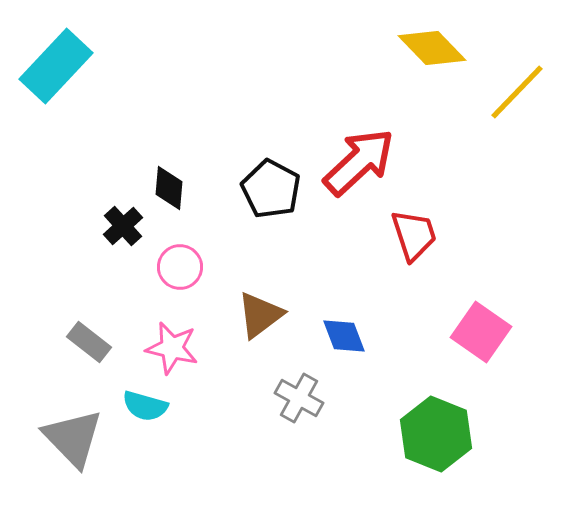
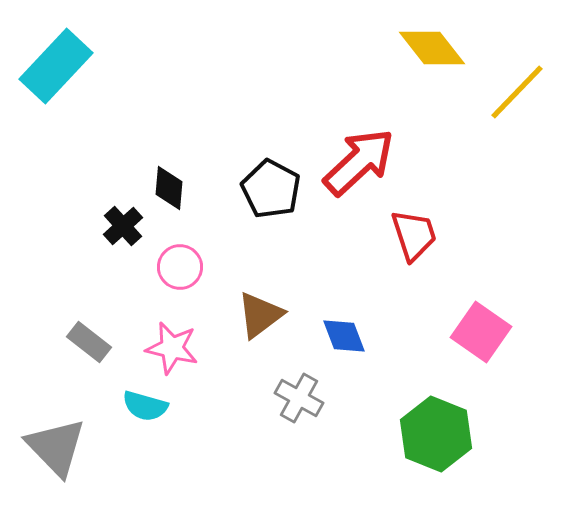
yellow diamond: rotated 6 degrees clockwise
gray triangle: moved 17 px left, 9 px down
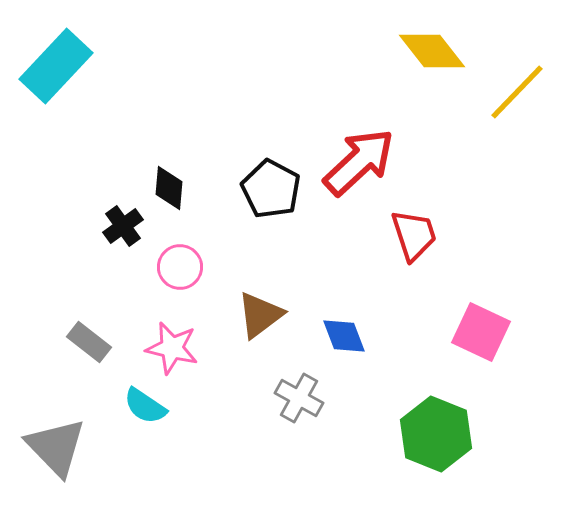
yellow diamond: moved 3 px down
black cross: rotated 6 degrees clockwise
pink square: rotated 10 degrees counterclockwise
cyan semicircle: rotated 18 degrees clockwise
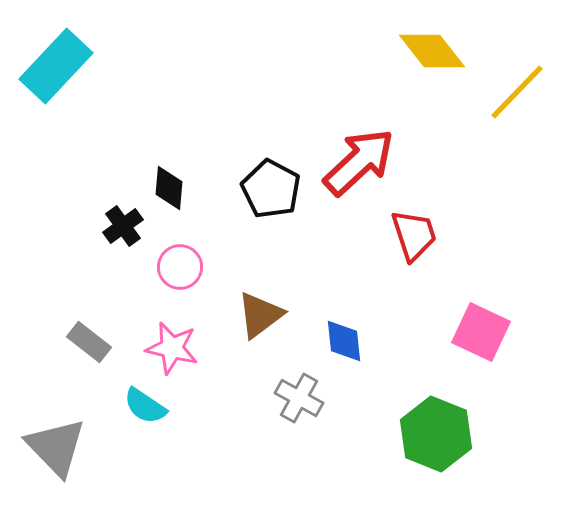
blue diamond: moved 5 px down; rotated 15 degrees clockwise
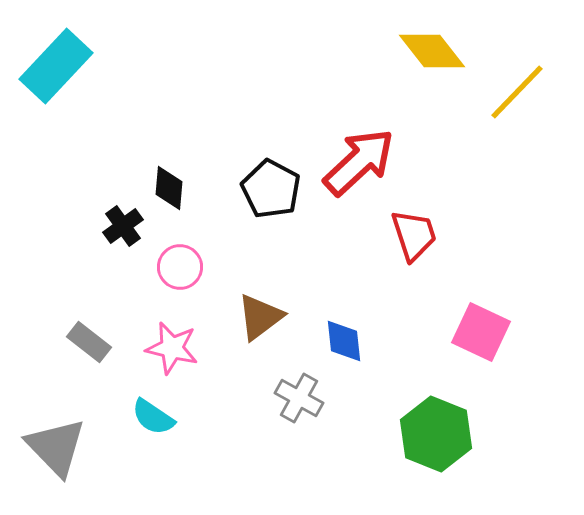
brown triangle: moved 2 px down
cyan semicircle: moved 8 px right, 11 px down
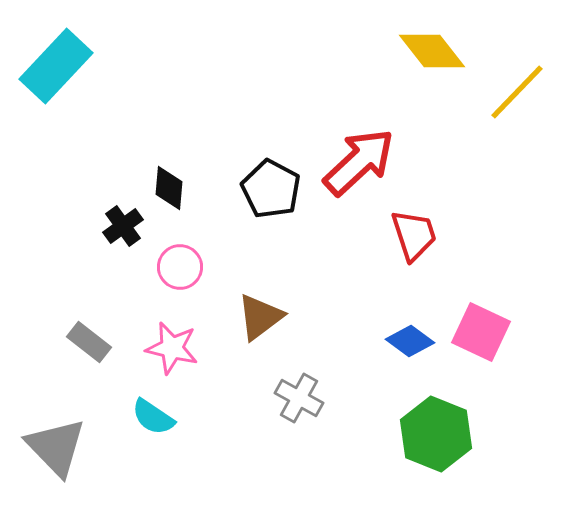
blue diamond: moved 66 px right; rotated 48 degrees counterclockwise
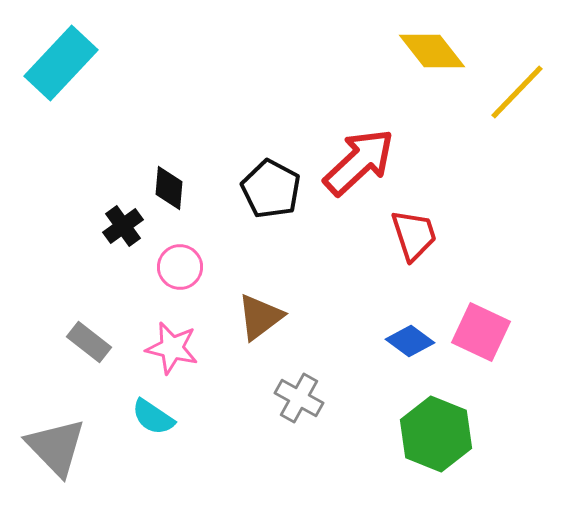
cyan rectangle: moved 5 px right, 3 px up
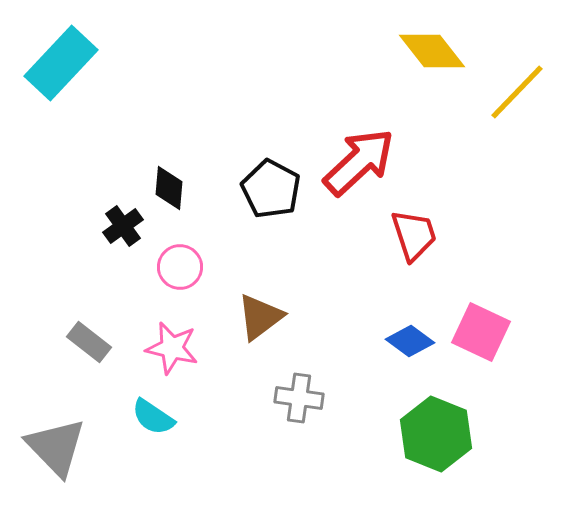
gray cross: rotated 21 degrees counterclockwise
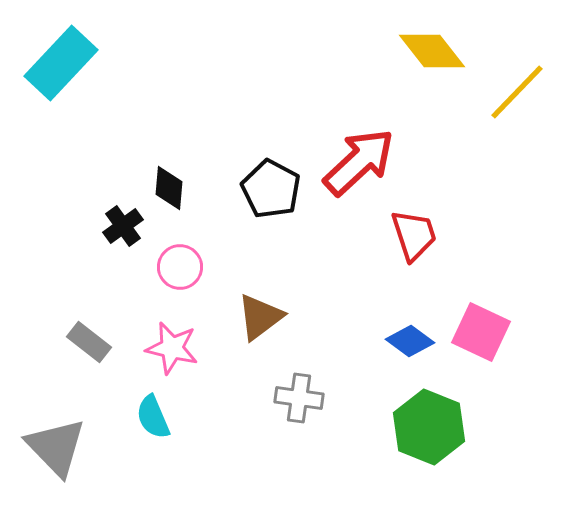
cyan semicircle: rotated 33 degrees clockwise
green hexagon: moved 7 px left, 7 px up
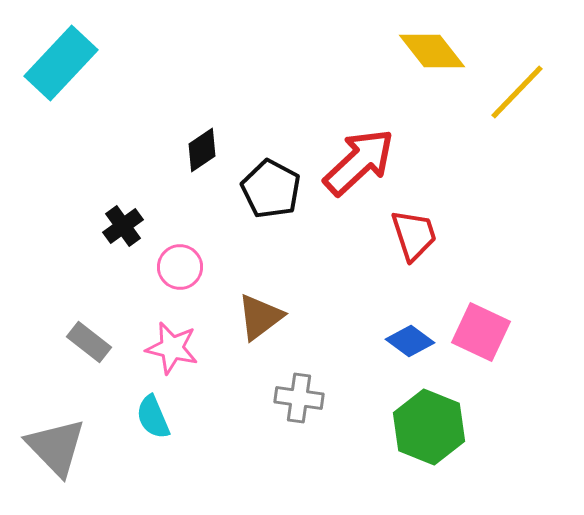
black diamond: moved 33 px right, 38 px up; rotated 51 degrees clockwise
